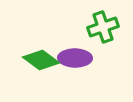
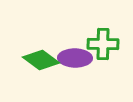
green cross: moved 17 px down; rotated 20 degrees clockwise
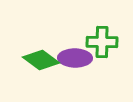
green cross: moved 1 px left, 2 px up
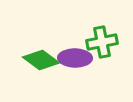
green cross: rotated 12 degrees counterclockwise
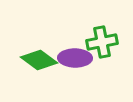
green diamond: moved 2 px left
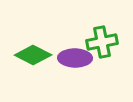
green diamond: moved 6 px left, 5 px up; rotated 9 degrees counterclockwise
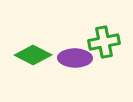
green cross: moved 2 px right
